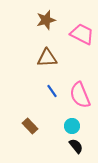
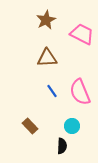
brown star: rotated 12 degrees counterclockwise
pink semicircle: moved 3 px up
black semicircle: moved 14 px left; rotated 42 degrees clockwise
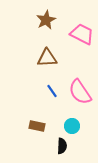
pink semicircle: rotated 12 degrees counterclockwise
brown rectangle: moved 7 px right; rotated 35 degrees counterclockwise
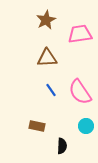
pink trapezoid: moved 2 px left; rotated 35 degrees counterclockwise
blue line: moved 1 px left, 1 px up
cyan circle: moved 14 px right
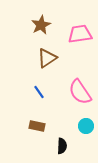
brown star: moved 5 px left, 5 px down
brown triangle: rotated 30 degrees counterclockwise
blue line: moved 12 px left, 2 px down
